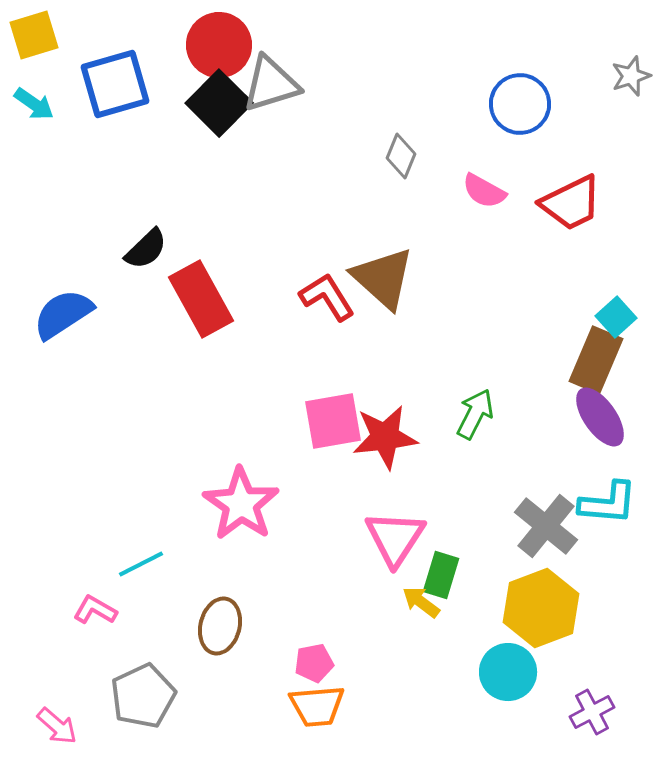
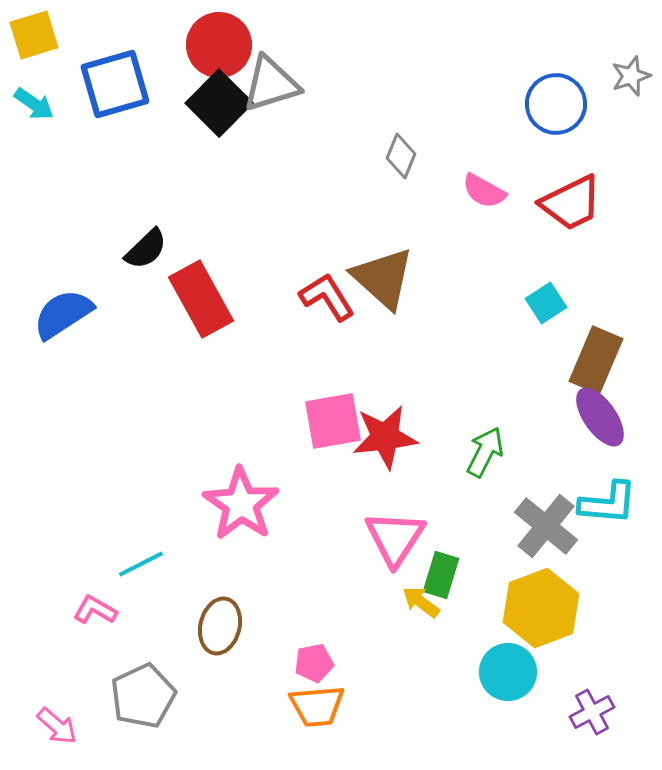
blue circle: moved 36 px right
cyan square: moved 70 px left, 14 px up; rotated 9 degrees clockwise
green arrow: moved 10 px right, 38 px down
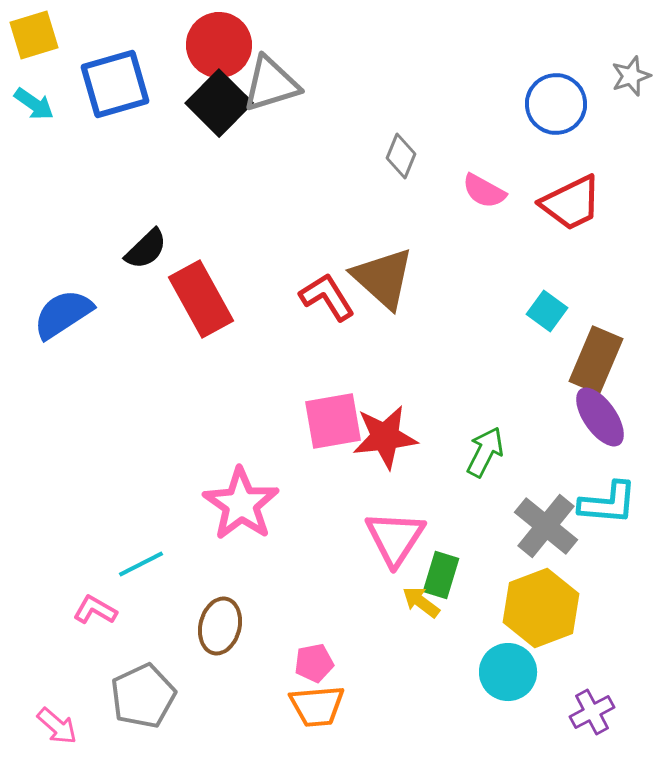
cyan square: moved 1 px right, 8 px down; rotated 21 degrees counterclockwise
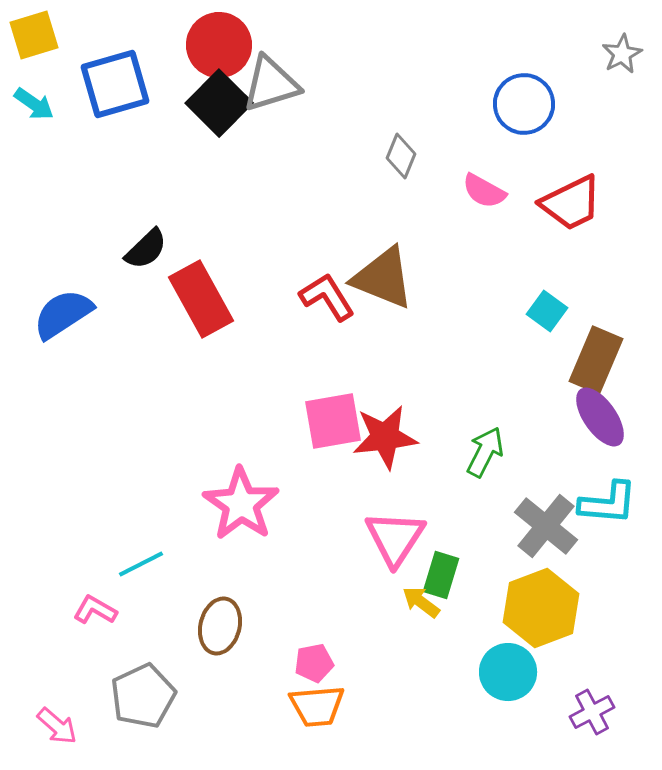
gray star: moved 9 px left, 22 px up; rotated 9 degrees counterclockwise
blue circle: moved 32 px left
brown triangle: rotated 20 degrees counterclockwise
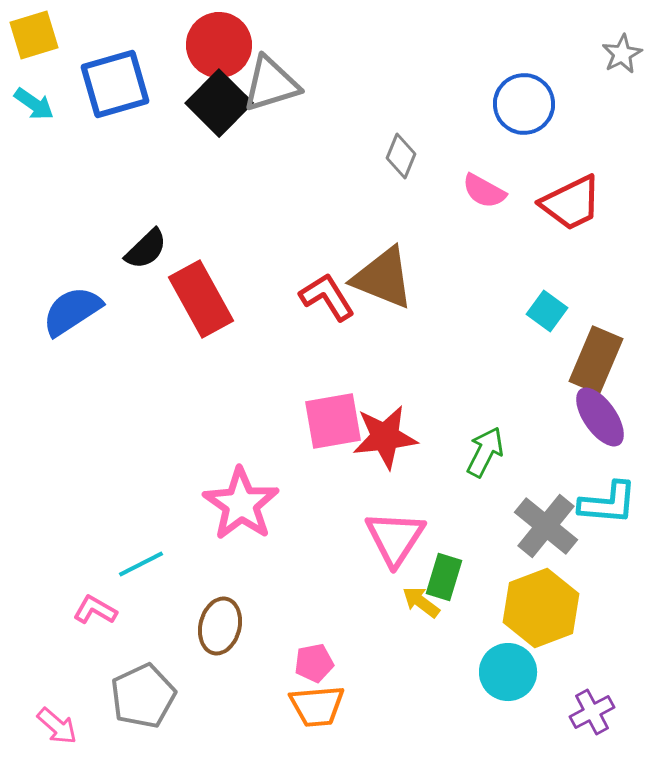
blue semicircle: moved 9 px right, 3 px up
green rectangle: moved 3 px right, 2 px down
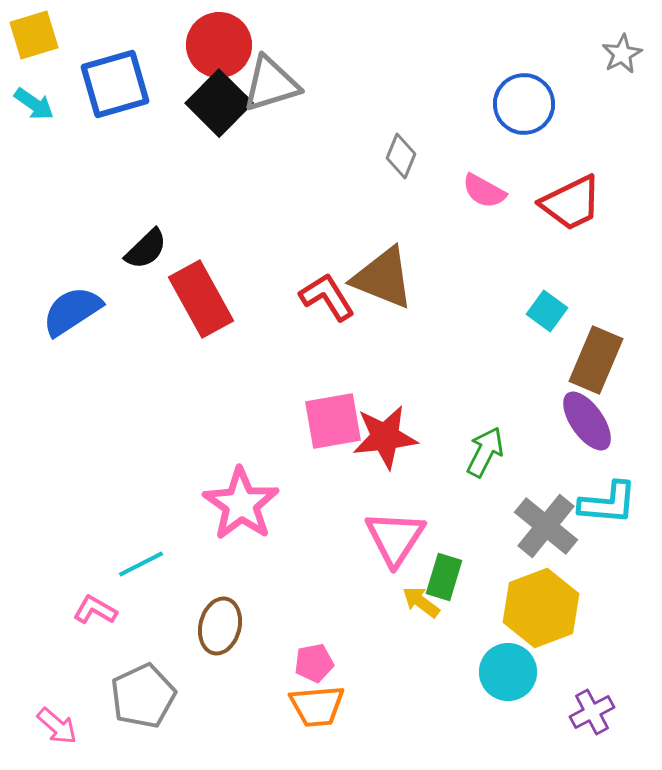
purple ellipse: moved 13 px left, 4 px down
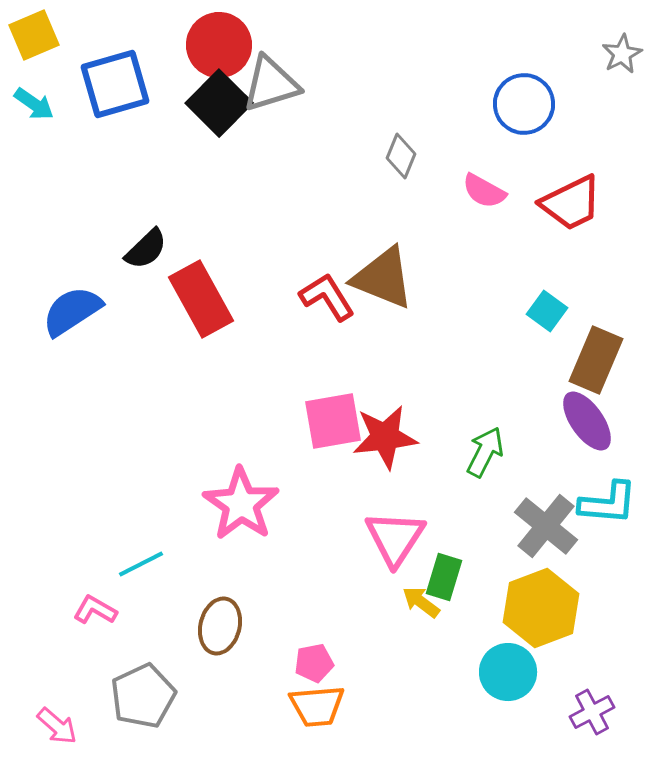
yellow square: rotated 6 degrees counterclockwise
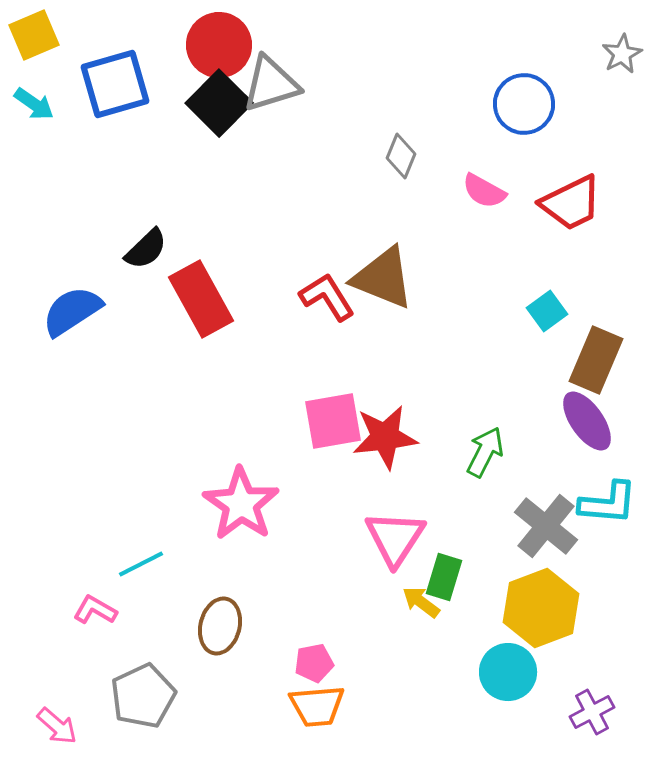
cyan square: rotated 18 degrees clockwise
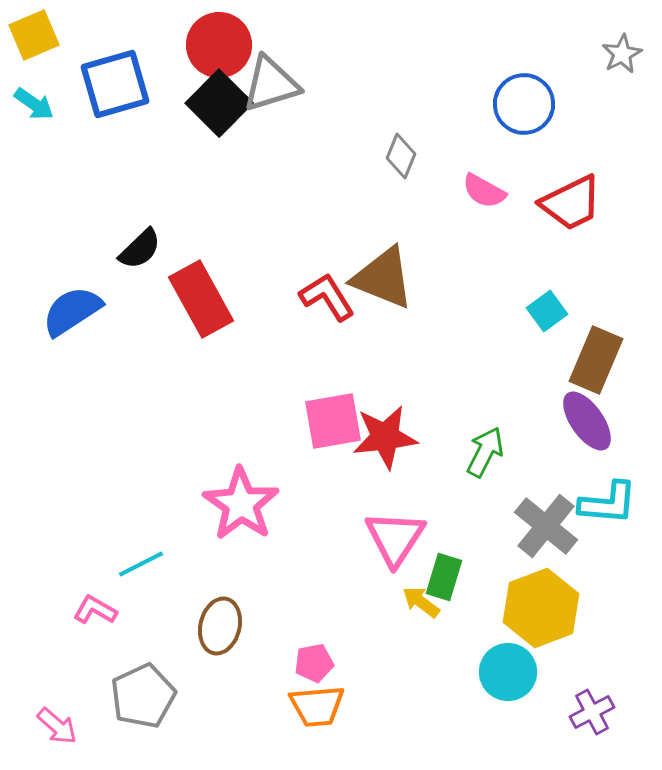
black semicircle: moved 6 px left
